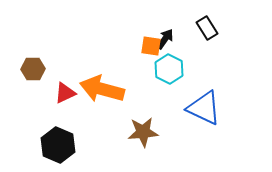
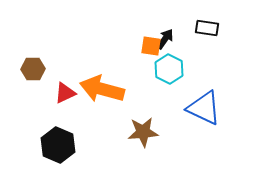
black rectangle: rotated 50 degrees counterclockwise
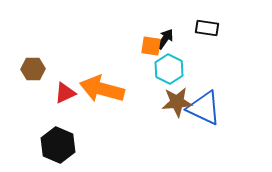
brown star: moved 34 px right, 30 px up
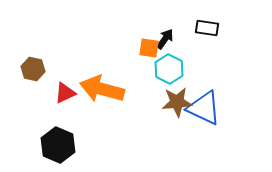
orange square: moved 2 px left, 2 px down
brown hexagon: rotated 15 degrees clockwise
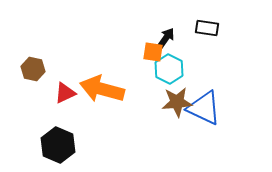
black arrow: moved 1 px right, 1 px up
orange square: moved 4 px right, 4 px down
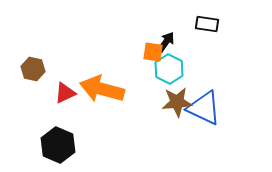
black rectangle: moved 4 px up
black arrow: moved 4 px down
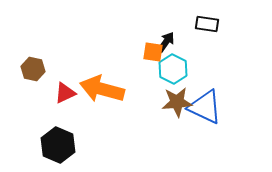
cyan hexagon: moved 4 px right
blue triangle: moved 1 px right, 1 px up
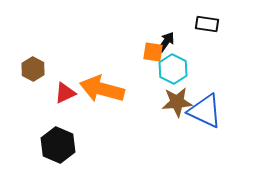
brown hexagon: rotated 15 degrees clockwise
blue triangle: moved 4 px down
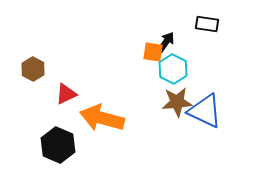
orange arrow: moved 29 px down
red triangle: moved 1 px right, 1 px down
